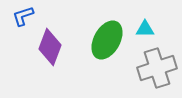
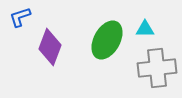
blue L-shape: moved 3 px left, 1 px down
gray cross: rotated 12 degrees clockwise
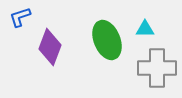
green ellipse: rotated 51 degrees counterclockwise
gray cross: rotated 6 degrees clockwise
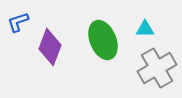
blue L-shape: moved 2 px left, 5 px down
green ellipse: moved 4 px left
gray cross: rotated 30 degrees counterclockwise
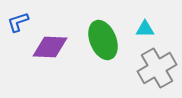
purple diamond: rotated 72 degrees clockwise
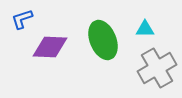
blue L-shape: moved 4 px right, 3 px up
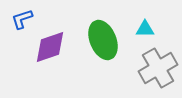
purple diamond: rotated 21 degrees counterclockwise
gray cross: moved 1 px right
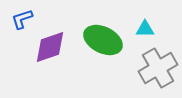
green ellipse: rotated 42 degrees counterclockwise
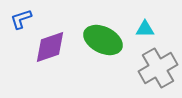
blue L-shape: moved 1 px left
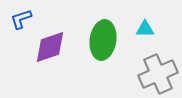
green ellipse: rotated 72 degrees clockwise
gray cross: moved 6 px down; rotated 6 degrees clockwise
